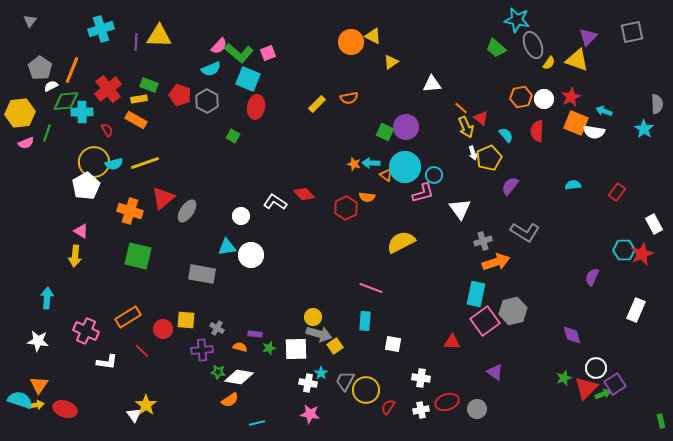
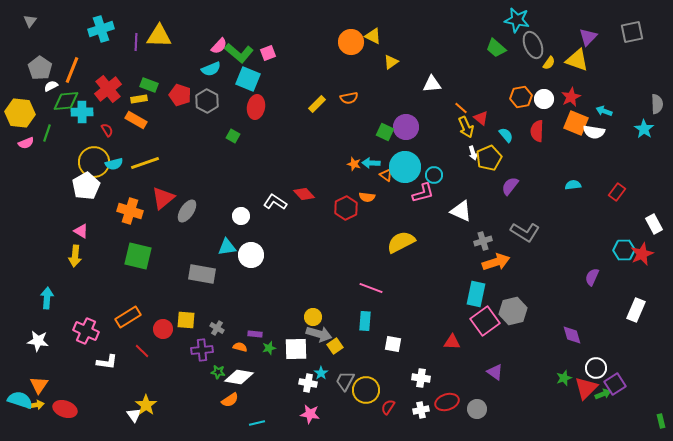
yellow hexagon at (20, 113): rotated 12 degrees clockwise
white triangle at (460, 209): moved 1 px right, 2 px down; rotated 30 degrees counterclockwise
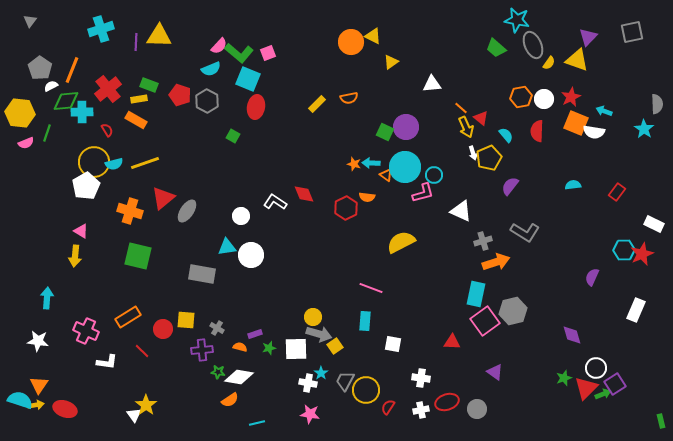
red diamond at (304, 194): rotated 20 degrees clockwise
white rectangle at (654, 224): rotated 36 degrees counterclockwise
purple rectangle at (255, 334): rotated 24 degrees counterclockwise
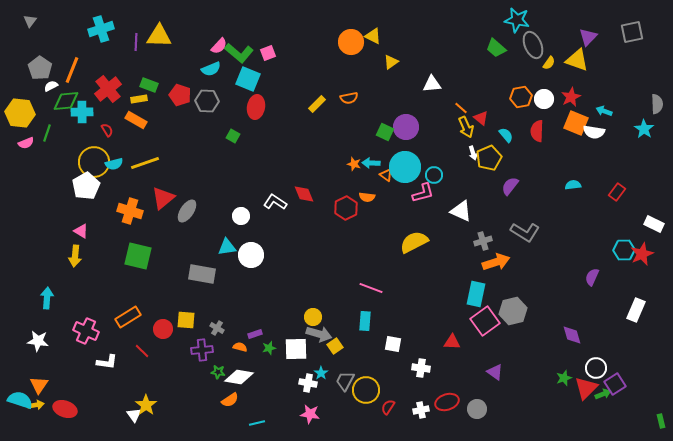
gray hexagon at (207, 101): rotated 25 degrees counterclockwise
yellow semicircle at (401, 242): moved 13 px right
white cross at (421, 378): moved 10 px up
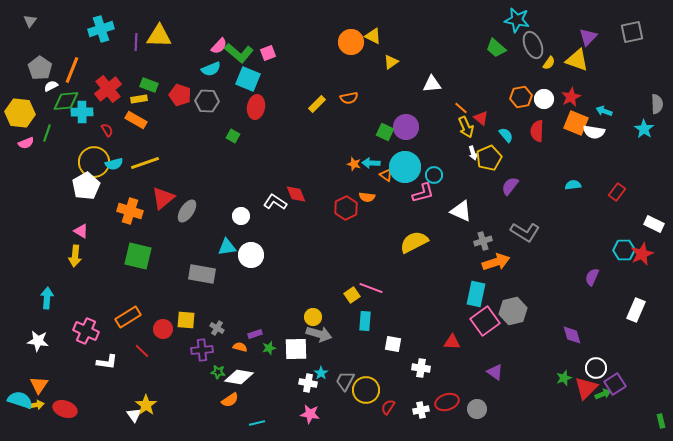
red diamond at (304, 194): moved 8 px left
yellow square at (335, 346): moved 17 px right, 51 px up
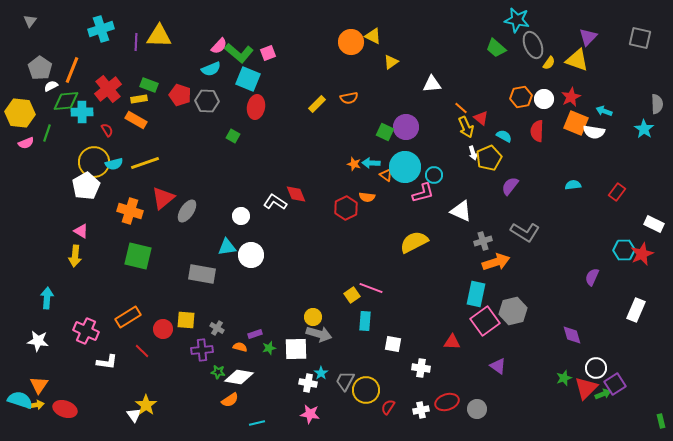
gray square at (632, 32): moved 8 px right, 6 px down; rotated 25 degrees clockwise
cyan semicircle at (506, 135): moved 2 px left, 1 px down; rotated 21 degrees counterclockwise
purple triangle at (495, 372): moved 3 px right, 6 px up
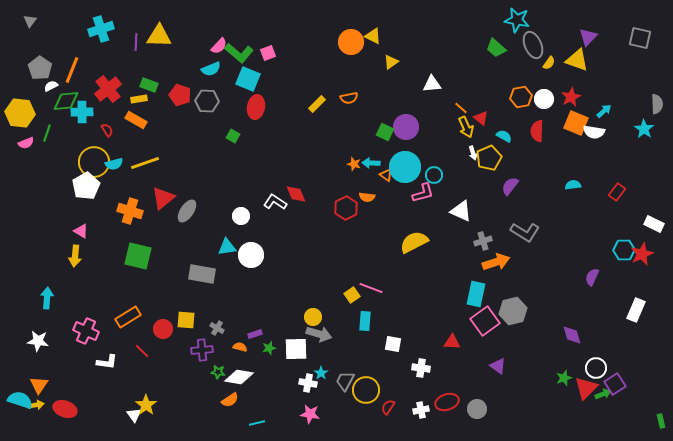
cyan arrow at (604, 111): rotated 119 degrees clockwise
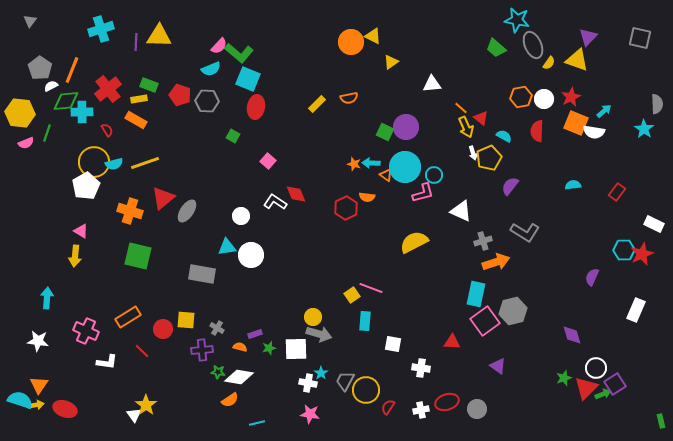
pink square at (268, 53): moved 108 px down; rotated 28 degrees counterclockwise
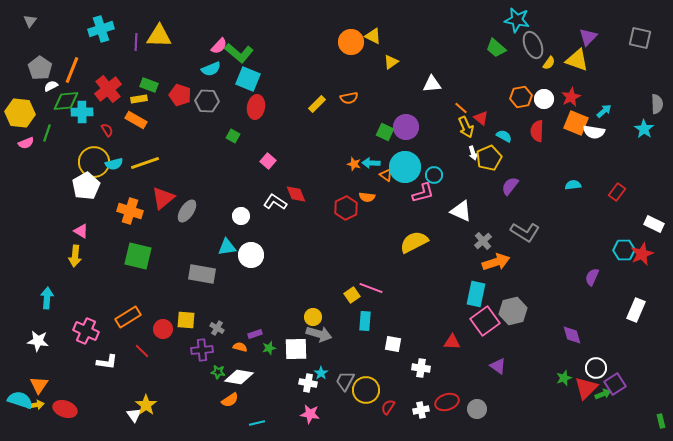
gray cross at (483, 241): rotated 24 degrees counterclockwise
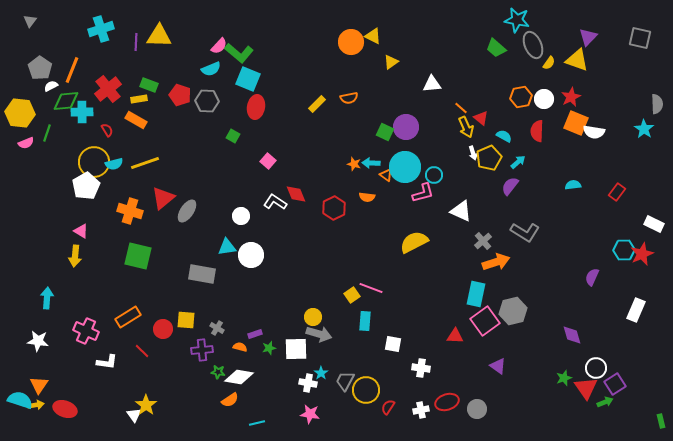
cyan arrow at (604, 111): moved 86 px left, 51 px down
red hexagon at (346, 208): moved 12 px left
red triangle at (452, 342): moved 3 px right, 6 px up
red triangle at (586, 388): rotated 20 degrees counterclockwise
green arrow at (603, 394): moved 2 px right, 8 px down
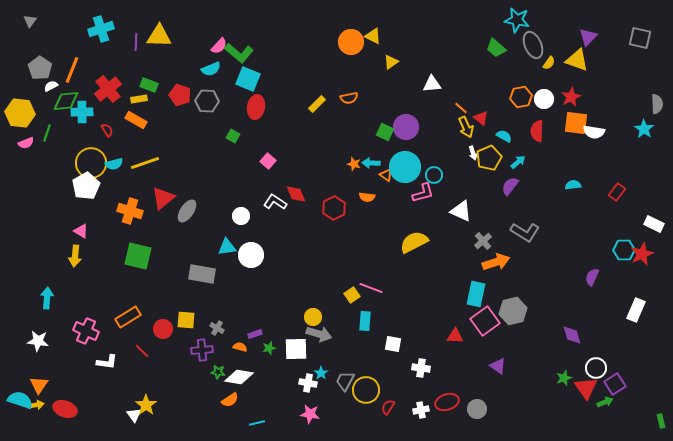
orange square at (576, 123): rotated 15 degrees counterclockwise
yellow circle at (94, 162): moved 3 px left, 1 px down
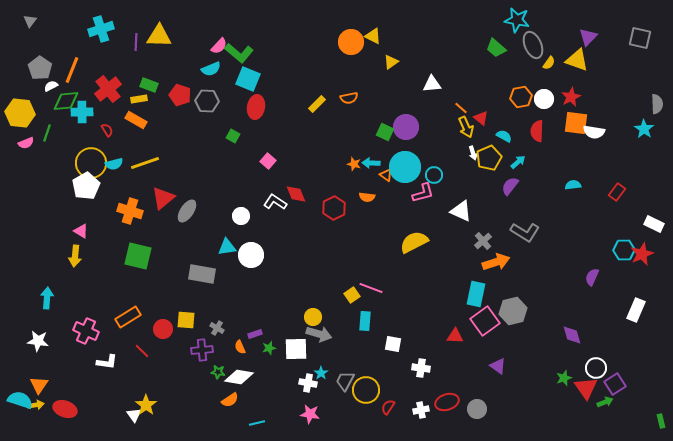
orange semicircle at (240, 347): rotated 128 degrees counterclockwise
